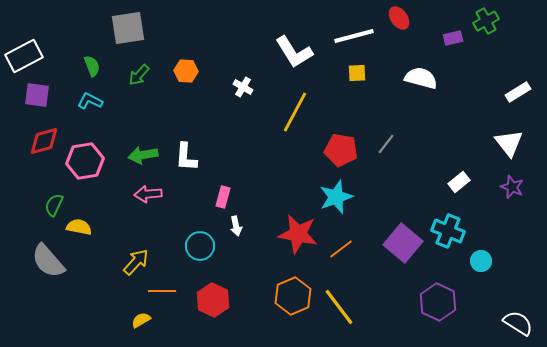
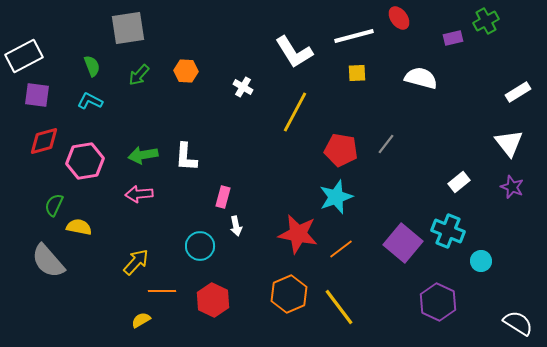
pink arrow at (148, 194): moved 9 px left
orange hexagon at (293, 296): moved 4 px left, 2 px up
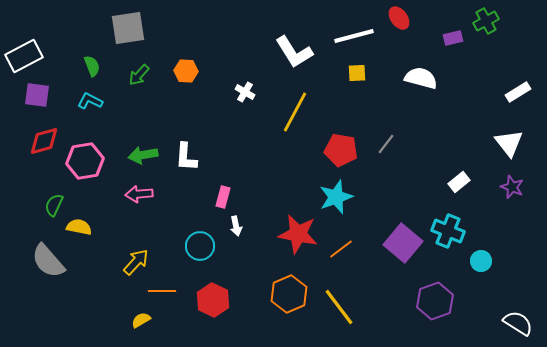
white cross at (243, 87): moved 2 px right, 5 px down
purple hexagon at (438, 302): moved 3 px left, 1 px up; rotated 15 degrees clockwise
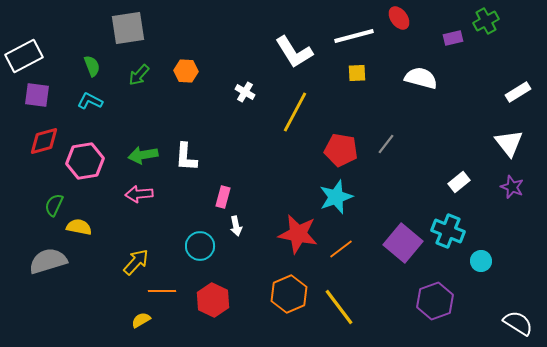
gray semicircle at (48, 261): rotated 114 degrees clockwise
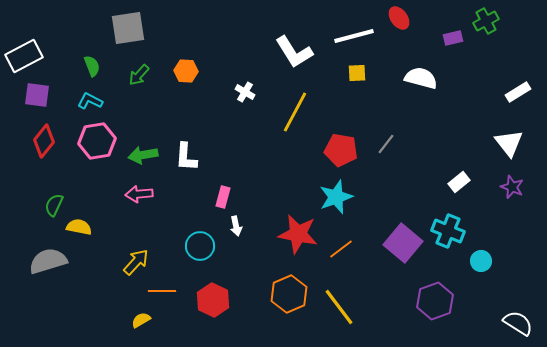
red diamond at (44, 141): rotated 36 degrees counterclockwise
pink hexagon at (85, 161): moved 12 px right, 20 px up
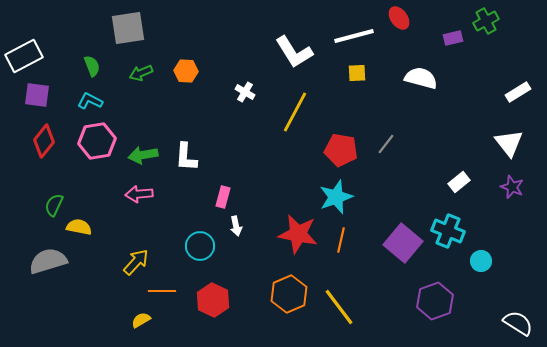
green arrow at (139, 75): moved 2 px right, 2 px up; rotated 25 degrees clockwise
orange line at (341, 249): moved 9 px up; rotated 40 degrees counterclockwise
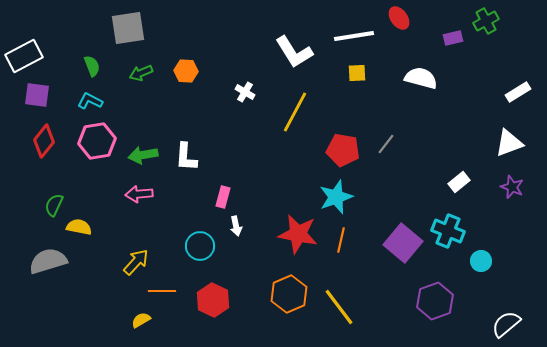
white line at (354, 36): rotated 6 degrees clockwise
white triangle at (509, 143): rotated 48 degrees clockwise
red pentagon at (341, 150): moved 2 px right
white semicircle at (518, 323): moved 12 px left, 1 px down; rotated 72 degrees counterclockwise
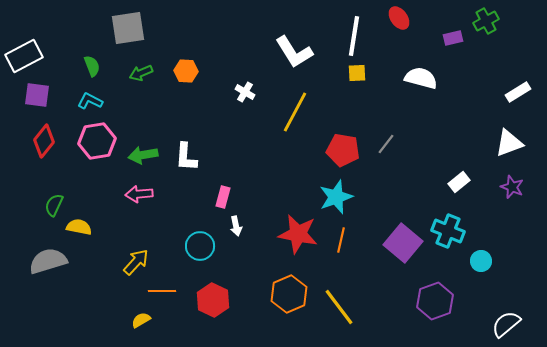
white line at (354, 36): rotated 72 degrees counterclockwise
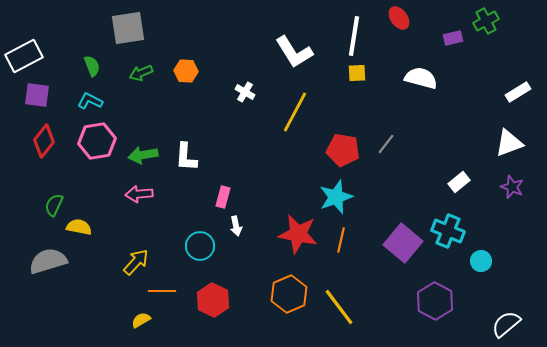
purple hexagon at (435, 301): rotated 12 degrees counterclockwise
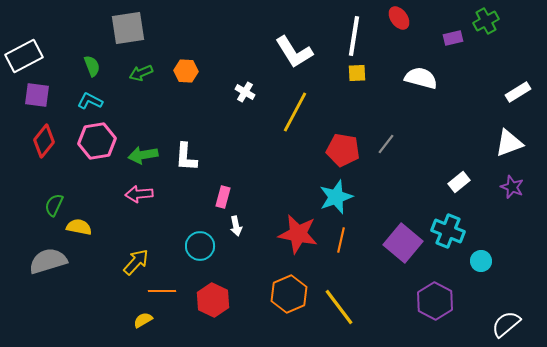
yellow semicircle at (141, 320): moved 2 px right
